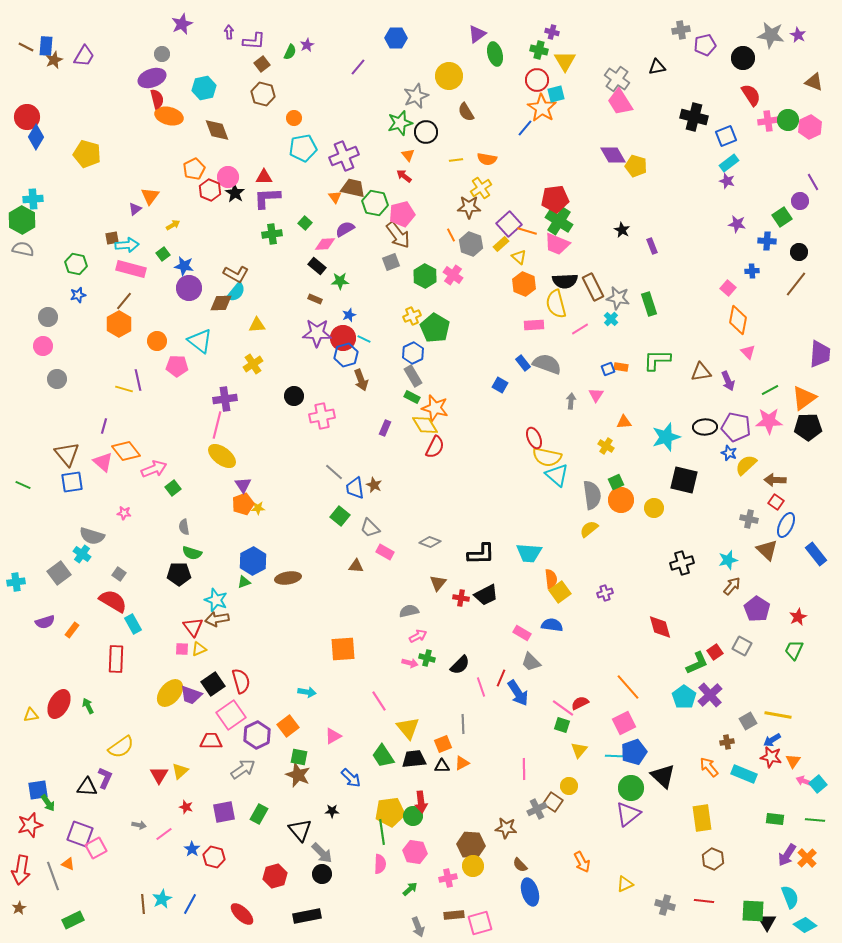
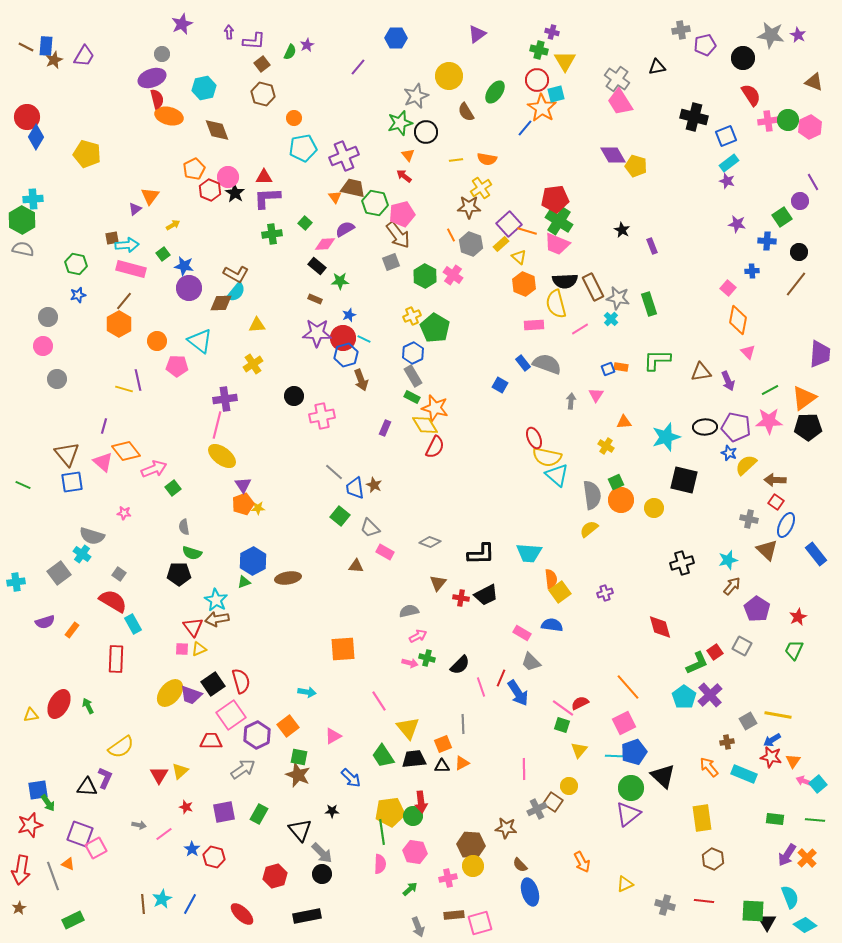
green ellipse at (495, 54): moved 38 px down; rotated 50 degrees clockwise
cyan star at (216, 600): rotated 10 degrees clockwise
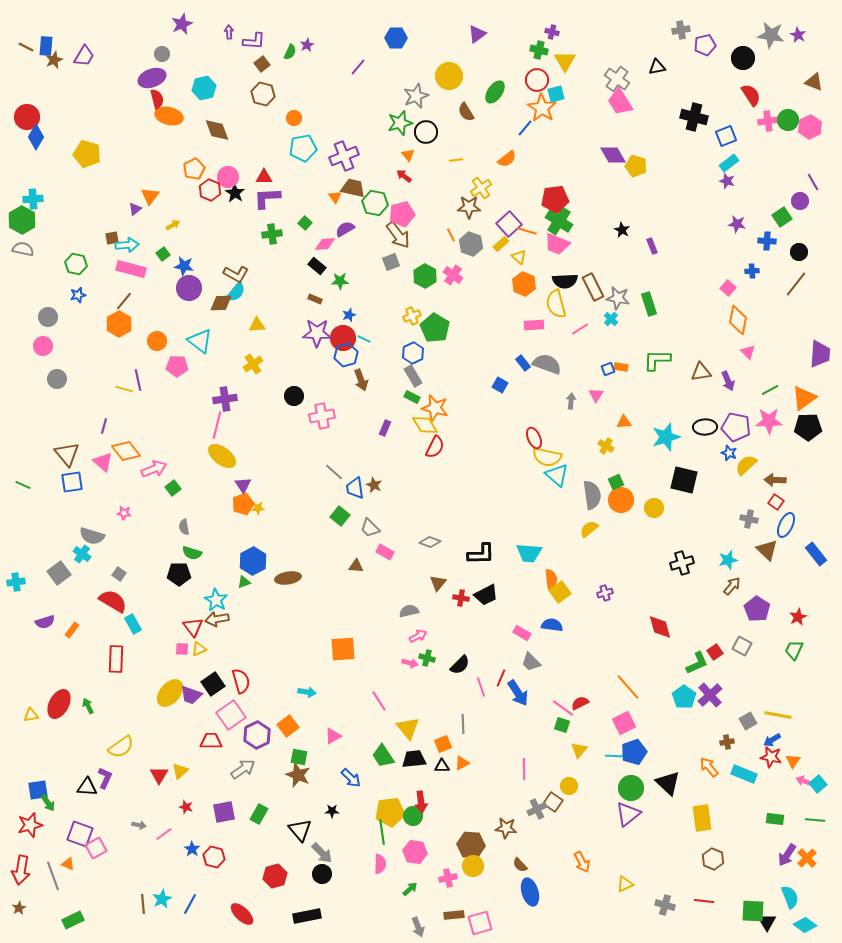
orange semicircle at (487, 159): moved 20 px right; rotated 48 degrees counterclockwise
black triangle at (663, 776): moved 5 px right, 7 px down
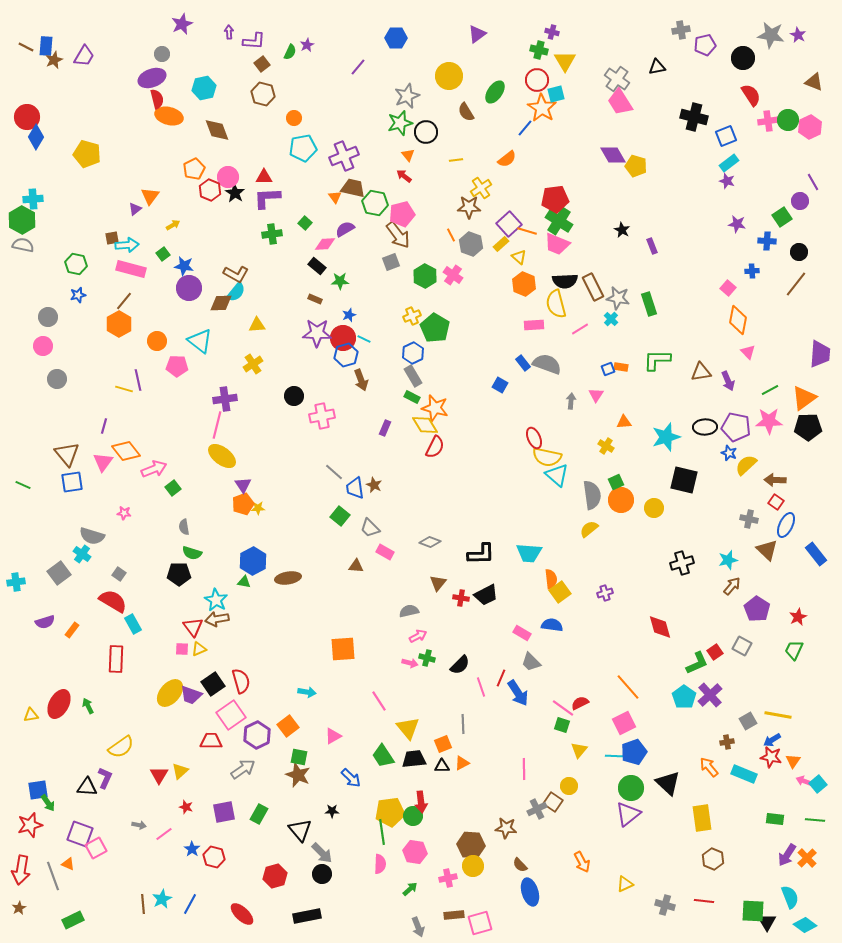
gray star at (416, 96): moved 9 px left
gray semicircle at (23, 249): moved 4 px up
pink triangle at (103, 462): rotated 25 degrees clockwise
green triangle at (244, 582): rotated 32 degrees clockwise
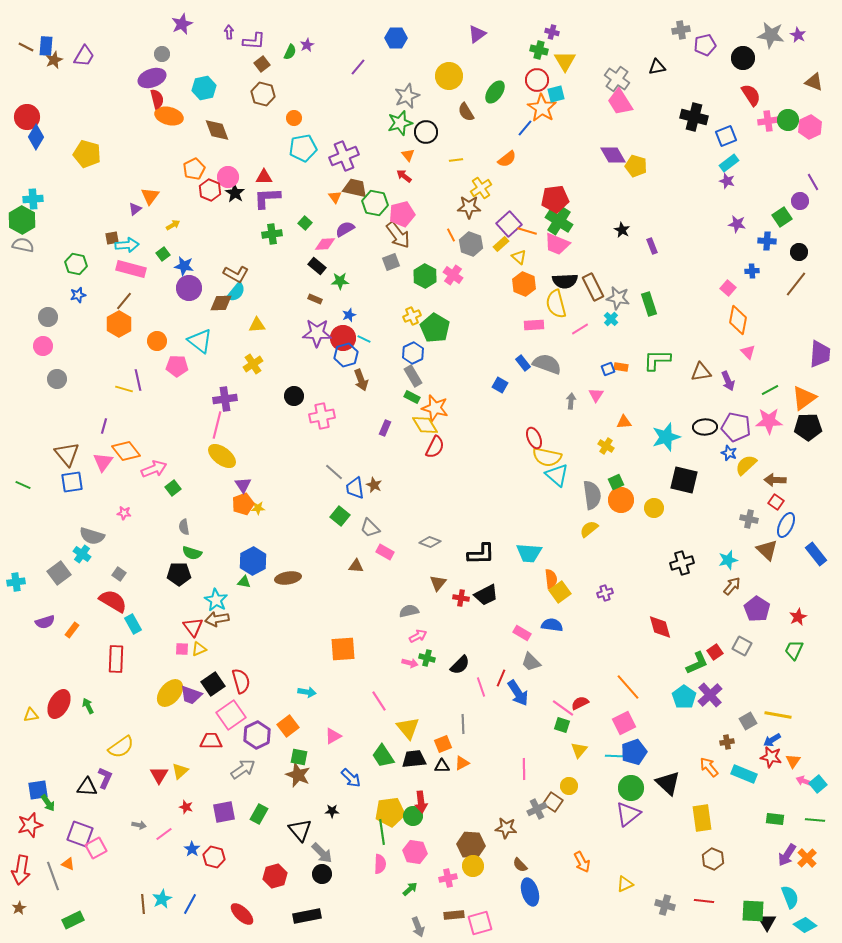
brown trapezoid at (353, 188): moved 2 px right
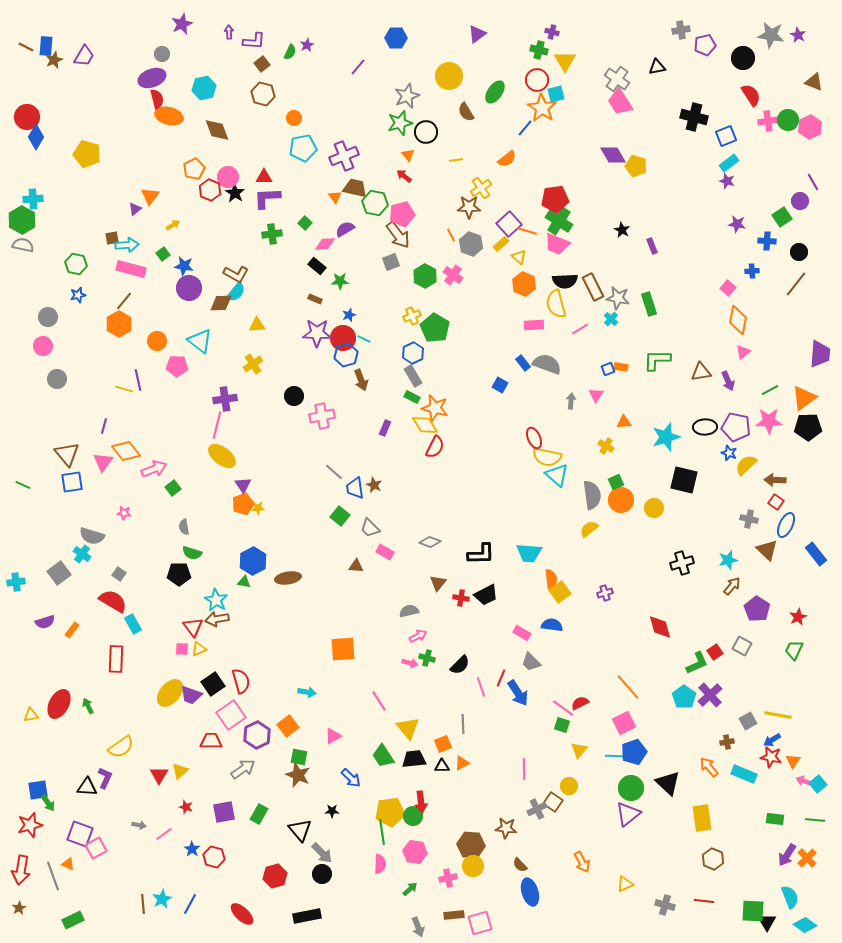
pink triangle at (748, 352): moved 5 px left; rotated 35 degrees clockwise
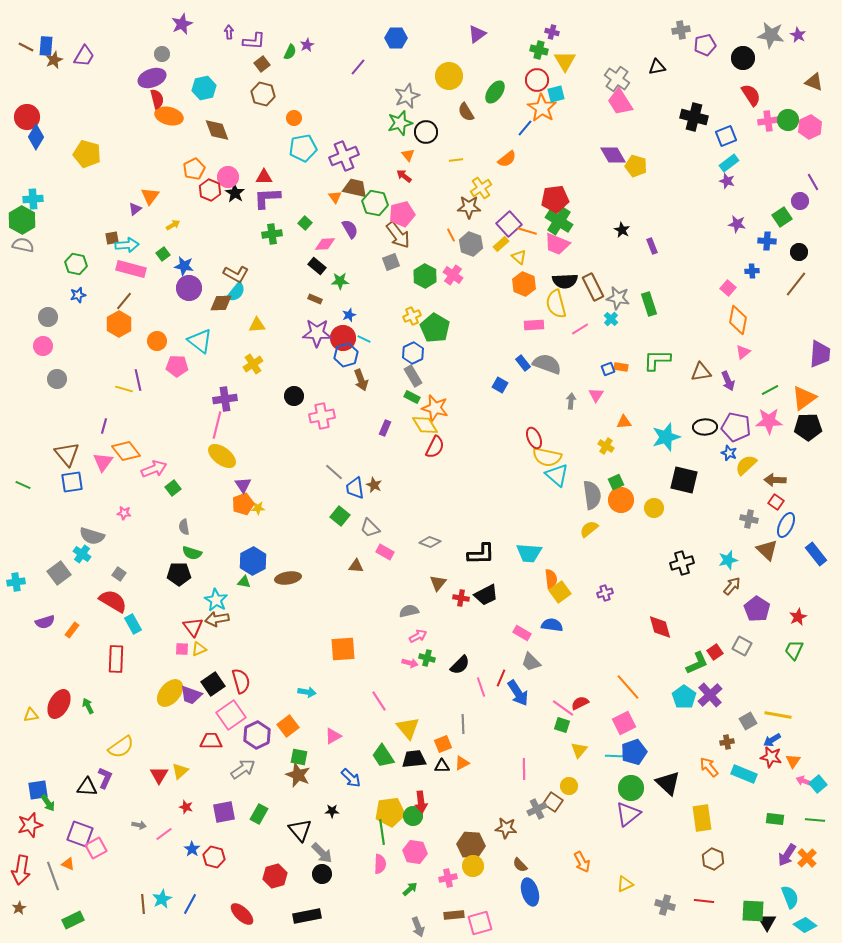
purple semicircle at (345, 229): moved 5 px right; rotated 90 degrees clockwise
